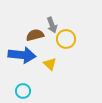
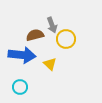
cyan circle: moved 3 px left, 4 px up
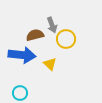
cyan circle: moved 6 px down
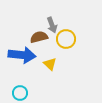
brown semicircle: moved 4 px right, 2 px down
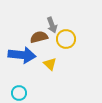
cyan circle: moved 1 px left
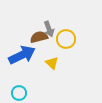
gray arrow: moved 3 px left, 4 px down
blue arrow: rotated 32 degrees counterclockwise
yellow triangle: moved 2 px right, 1 px up
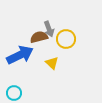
blue arrow: moved 2 px left
cyan circle: moved 5 px left
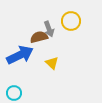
yellow circle: moved 5 px right, 18 px up
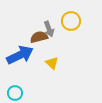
cyan circle: moved 1 px right
